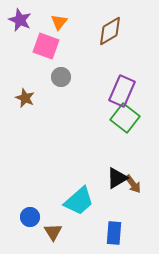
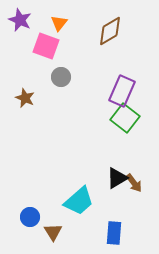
orange triangle: moved 1 px down
brown arrow: moved 1 px right, 1 px up
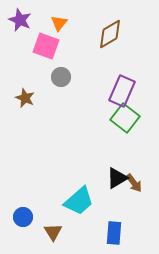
brown diamond: moved 3 px down
blue circle: moved 7 px left
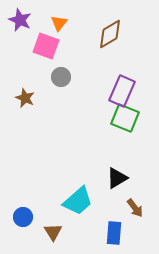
green square: rotated 16 degrees counterclockwise
brown arrow: moved 1 px right, 25 px down
cyan trapezoid: moved 1 px left
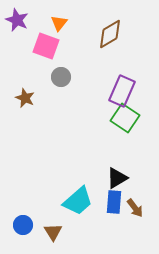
purple star: moved 3 px left
green square: rotated 12 degrees clockwise
blue circle: moved 8 px down
blue rectangle: moved 31 px up
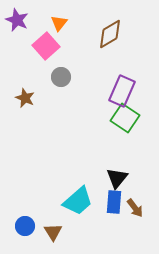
pink square: rotated 28 degrees clockwise
black triangle: rotated 20 degrees counterclockwise
blue circle: moved 2 px right, 1 px down
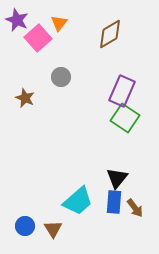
pink square: moved 8 px left, 8 px up
brown triangle: moved 3 px up
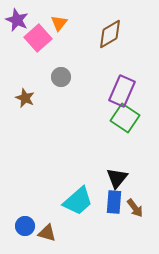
brown triangle: moved 6 px left, 4 px down; rotated 42 degrees counterclockwise
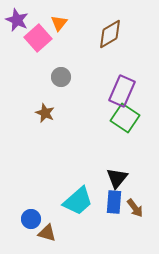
brown star: moved 20 px right, 15 px down
blue circle: moved 6 px right, 7 px up
